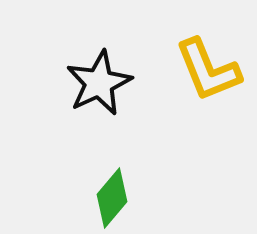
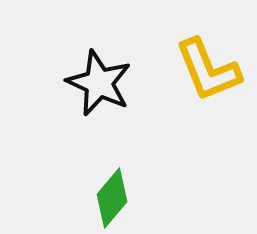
black star: rotated 22 degrees counterclockwise
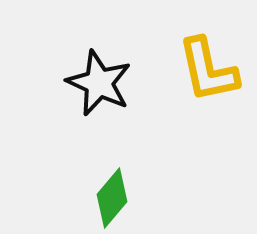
yellow L-shape: rotated 10 degrees clockwise
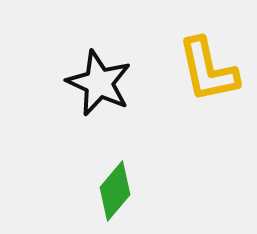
green diamond: moved 3 px right, 7 px up
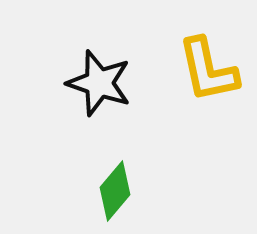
black star: rotated 6 degrees counterclockwise
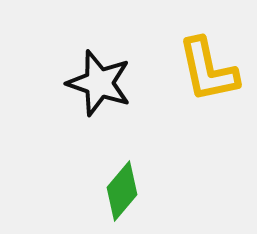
green diamond: moved 7 px right
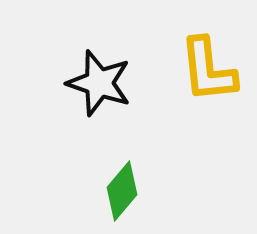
yellow L-shape: rotated 6 degrees clockwise
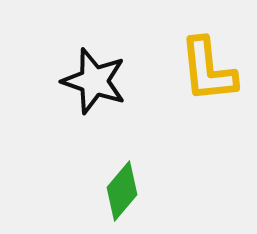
black star: moved 5 px left, 2 px up
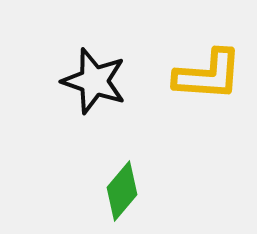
yellow L-shape: moved 5 px down; rotated 80 degrees counterclockwise
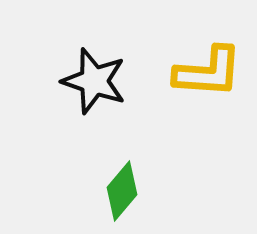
yellow L-shape: moved 3 px up
